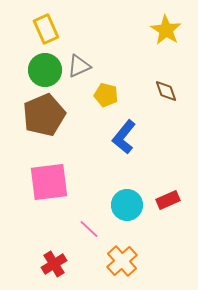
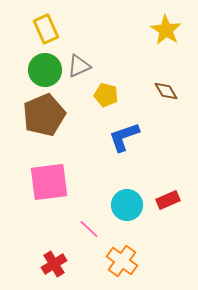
brown diamond: rotated 10 degrees counterclockwise
blue L-shape: rotated 32 degrees clockwise
orange cross: rotated 12 degrees counterclockwise
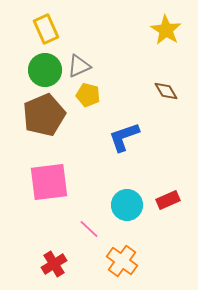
yellow pentagon: moved 18 px left
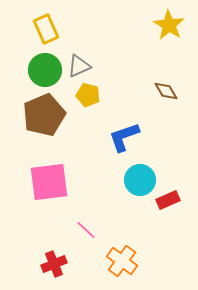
yellow star: moved 3 px right, 5 px up
cyan circle: moved 13 px right, 25 px up
pink line: moved 3 px left, 1 px down
red cross: rotated 10 degrees clockwise
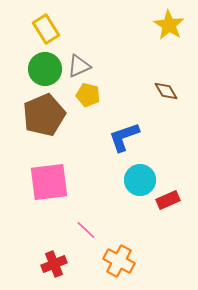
yellow rectangle: rotated 8 degrees counterclockwise
green circle: moved 1 px up
orange cross: moved 3 px left; rotated 8 degrees counterclockwise
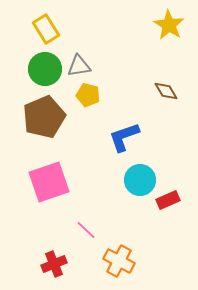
gray triangle: rotated 15 degrees clockwise
brown pentagon: moved 2 px down
pink square: rotated 12 degrees counterclockwise
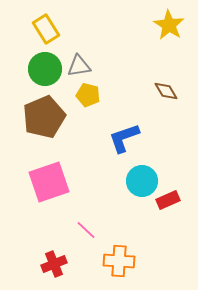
blue L-shape: moved 1 px down
cyan circle: moved 2 px right, 1 px down
orange cross: rotated 24 degrees counterclockwise
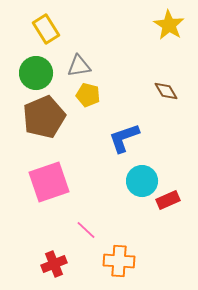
green circle: moved 9 px left, 4 px down
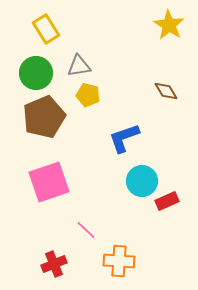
red rectangle: moved 1 px left, 1 px down
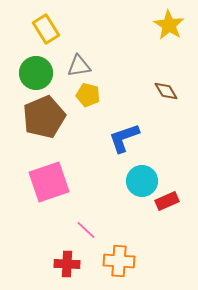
red cross: moved 13 px right; rotated 25 degrees clockwise
